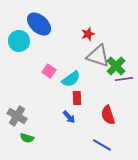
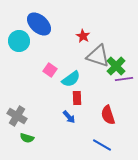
red star: moved 5 px left, 2 px down; rotated 24 degrees counterclockwise
pink square: moved 1 px right, 1 px up
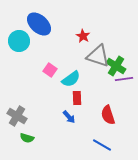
green cross: rotated 12 degrees counterclockwise
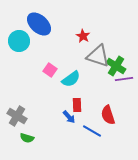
red rectangle: moved 7 px down
blue line: moved 10 px left, 14 px up
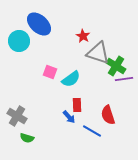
gray triangle: moved 3 px up
pink square: moved 2 px down; rotated 16 degrees counterclockwise
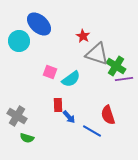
gray triangle: moved 1 px left, 1 px down
red rectangle: moved 19 px left
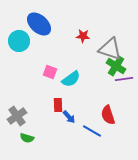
red star: rotated 24 degrees counterclockwise
gray triangle: moved 13 px right, 5 px up
gray cross: rotated 24 degrees clockwise
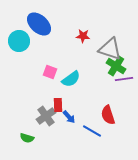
gray cross: moved 29 px right
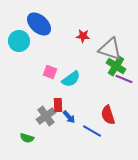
purple line: rotated 30 degrees clockwise
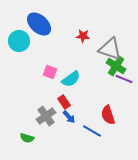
red rectangle: moved 6 px right, 3 px up; rotated 32 degrees counterclockwise
